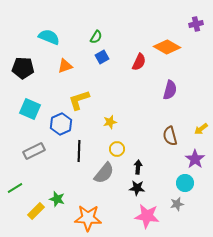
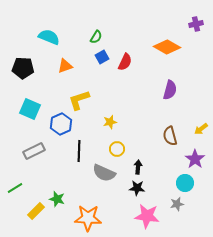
red semicircle: moved 14 px left
gray semicircle: rotated 75 degrees clockwise
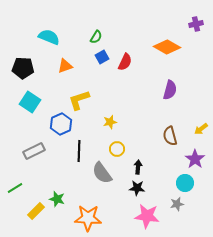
cyan square: moved 7 px up; rotated 10 degrees clockwise
gray semicircle: moved 2 px left; rotated 30 degrees clockwise
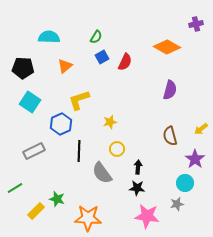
cyan semicircle: rotated 20 degrees counterclockwise
orange triangle: rotated 21 degrees counterclockwise
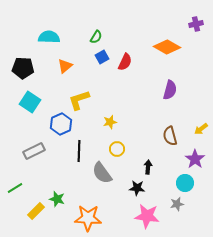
black arrow: moved 10 px right
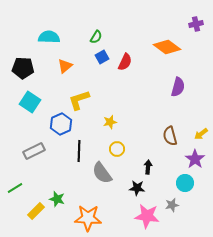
orange diamond: rotated 8 degrees clockwise
purple semicircle: moved 8 px right, 3 px up
yellow arrow: moved 5 px down
gray star: moved 5 px left, 1 px down
